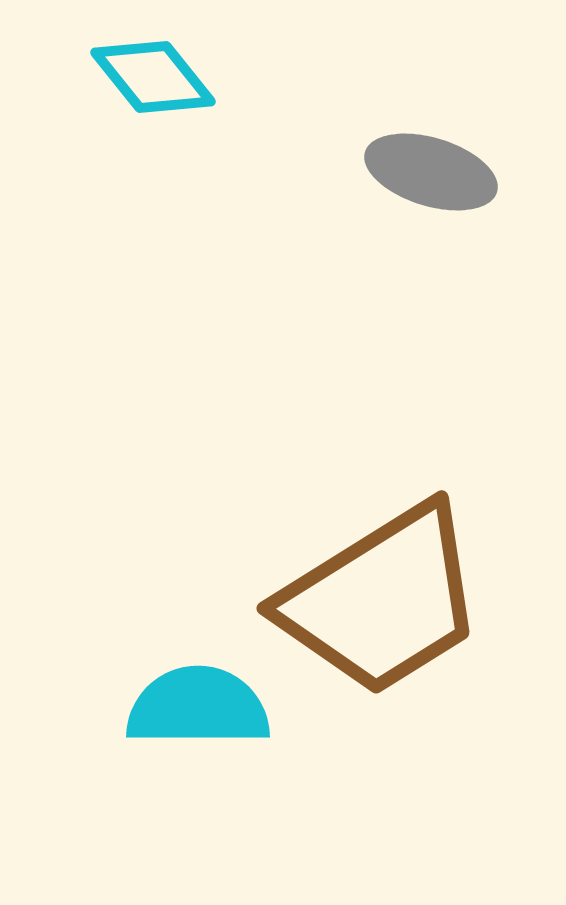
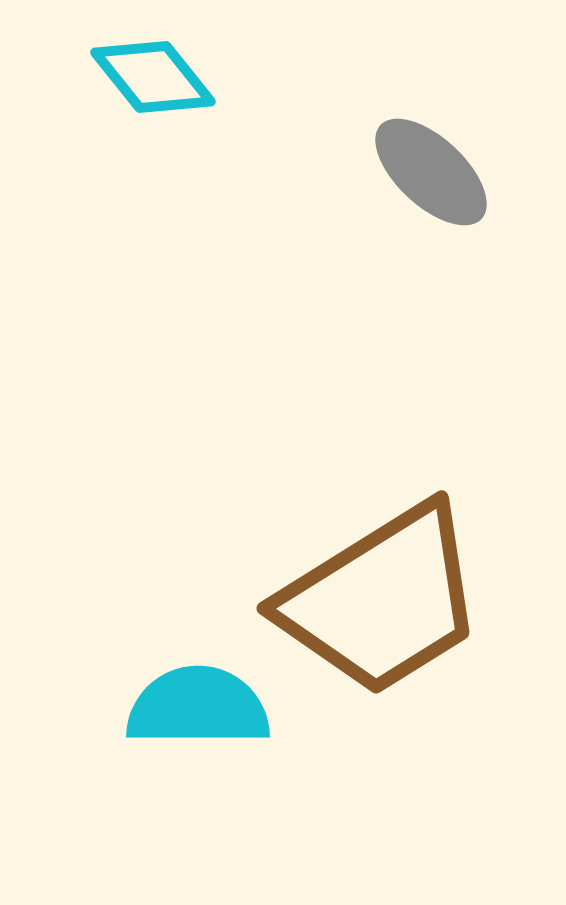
gray ellipse: rotated 26 degrees clockwise
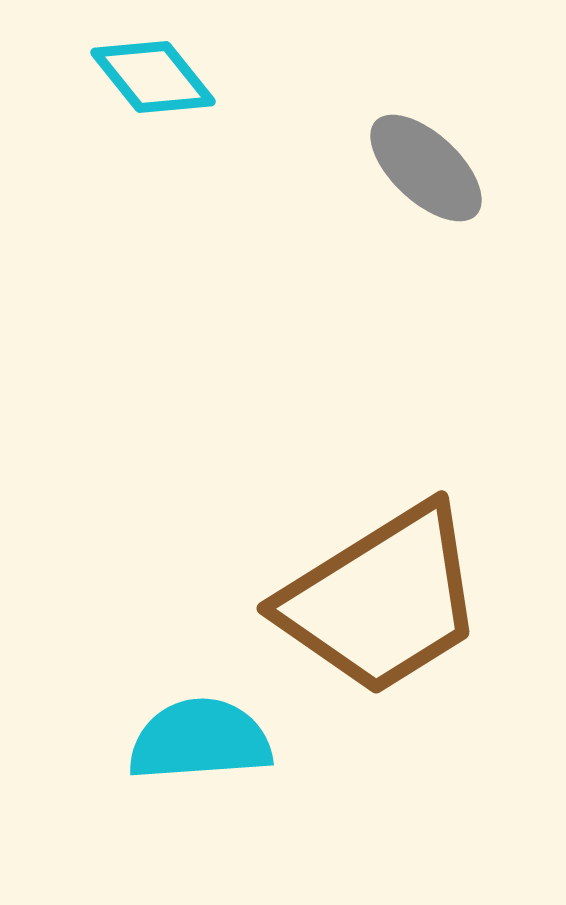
gray ellipse: moved 5 px left, 4 px up
cyan semicircle: moved 2 px right, 33 px down; rotated 4 degrees counterclockwise
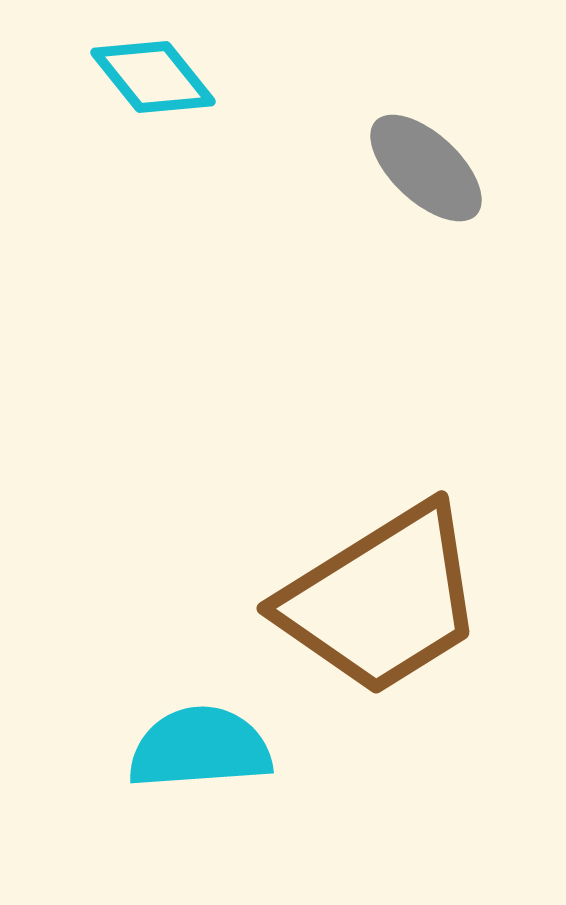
cyan semicircle: moved 8 px down
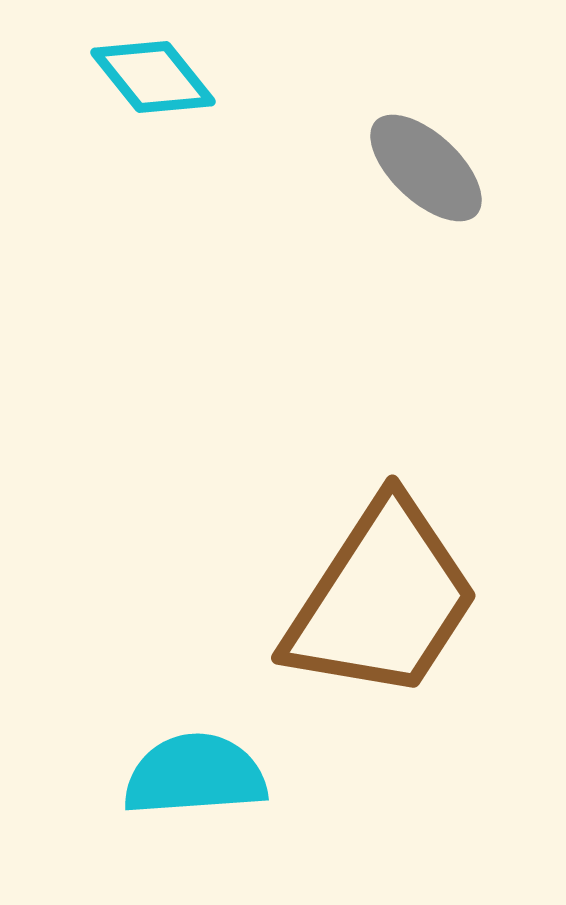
brown trapezoid: rotated 25 degrees counterclockwise
cyan semicircle: moved 5 px left, 27 px down
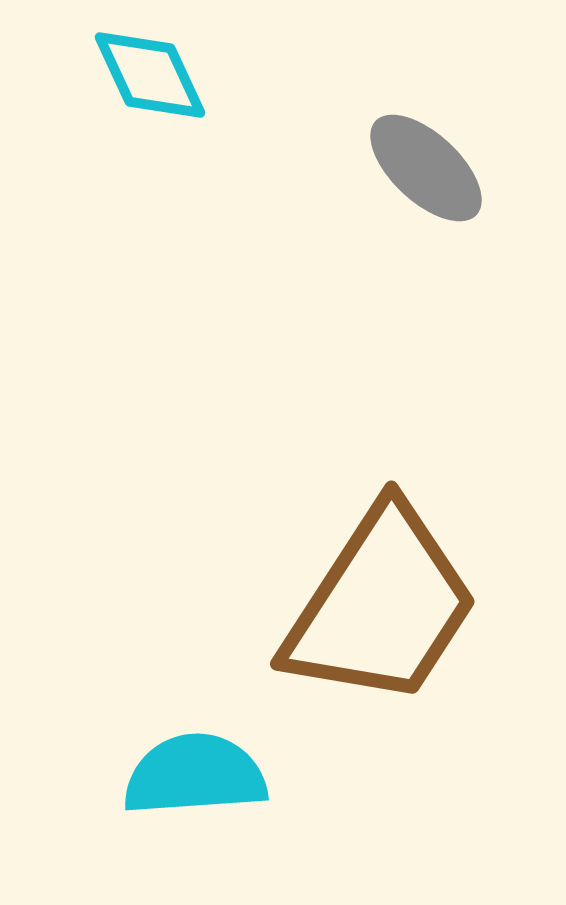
cyan diamond: moved 3 px left, 2 px up; rotated 14 degrees clockwise
brown trapezoid: moved 1 px left, 6 px down
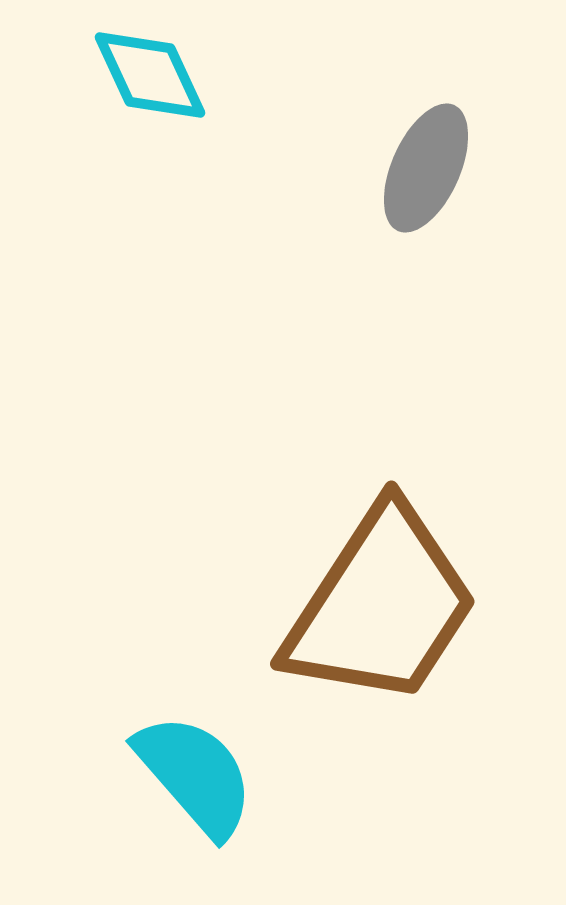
gray ellipse: rotated 71 degrees clockwise
cyan semicircle: rotated 53 degrees clockwise
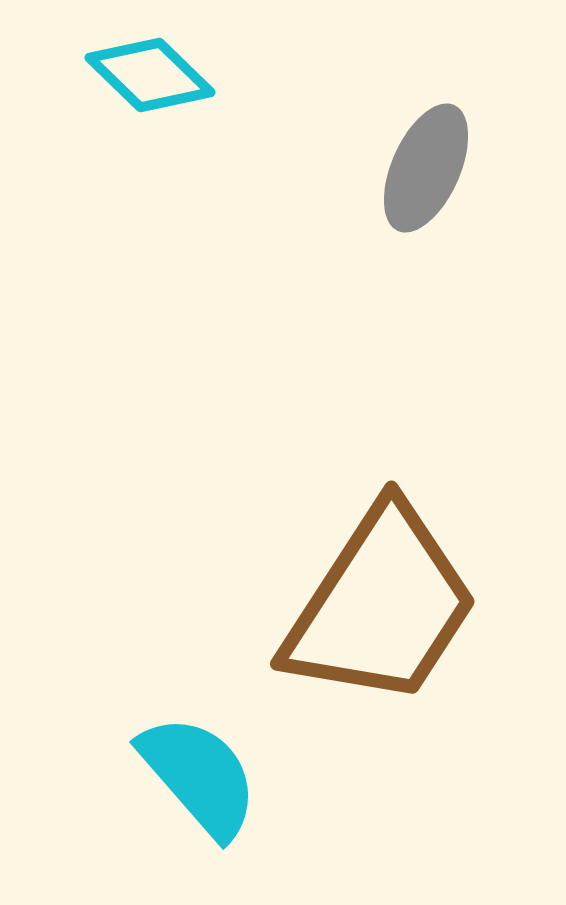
cyan diamond: rotated 21 degrees counterclockwise
cyan semicircle: moved 4 px right, 1 px down
